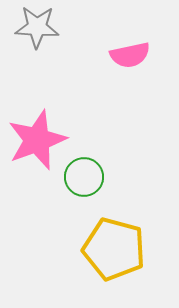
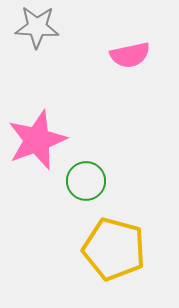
green circle: moved 2 px right, 4 px down
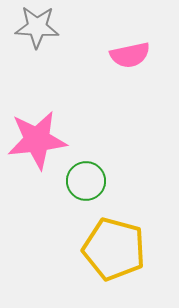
pink star: rotated 14 degrees clockwise
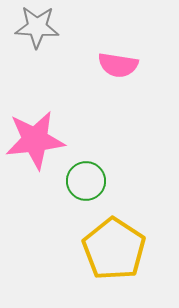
pink semicircle: moved 12 px left, 10 px down; rotated 21 degrees clockwise
pink star: moved 2 px left
yellow pentagon: rotated 18 degrees clockwise
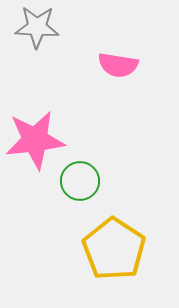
green circle: moved 6 px left
